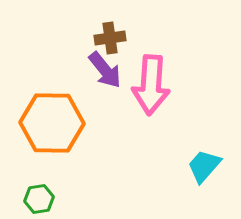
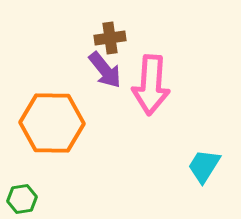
cyan trapezoid: rotated 9 degrees counterclockwise
green hexagon: moved 17 px left
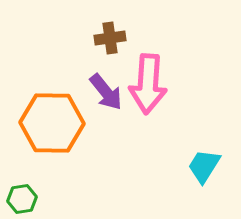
purple arrow: moved 1 px right, 22 px down
pink arrow: moved 3 px left, 1 px up
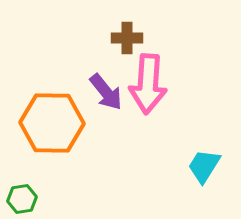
brown cross: moved 17 px right; rotated 8 degrees clockwise
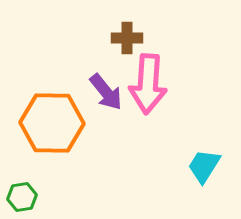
green hexagon: moved 2 px up
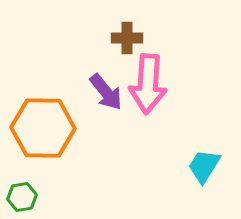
orange hexagon: moved 9 px left, 5 px down
